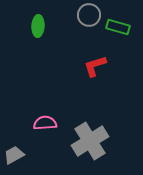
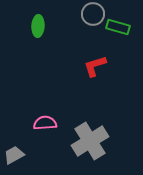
gray circle: moved 4 px right, 1 px up
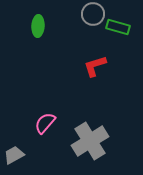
pink semicircle: rotated 45 degrees counterclockwise
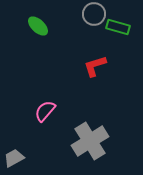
gray circle: moved 1 px right
green ellipse: rotated 50 degrees counterclockwise
pink semicircle: moved 12 px up
gray trapezoid: moved 3 px down
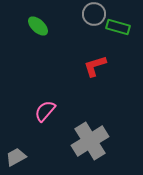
gray trapezoid: moved 2 px right, 1 px up
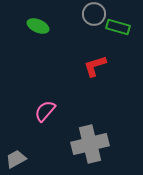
green ellipse: rotated 20 degrees counterclockwise
gray cross: moved 3 px down; rotated 18 degrees clockwise
gray trapezoid: moved 2 px down
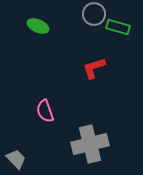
red L-shape: moved 1 px left, 2 px down
pink semicircle: rotated 60 degrees counterclockwise
gray trapezoid: rotated 75 degrees clockwise
